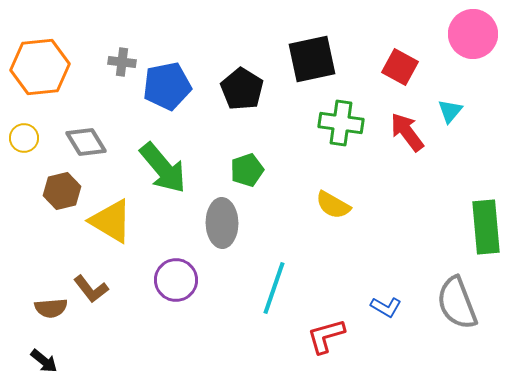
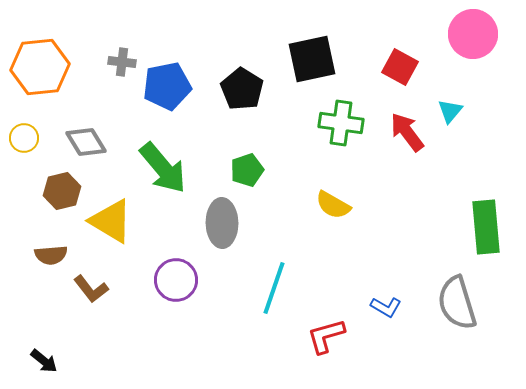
gray semicircle: rotated 4 degrees clockwise
brown semicircle: moved 53 px up
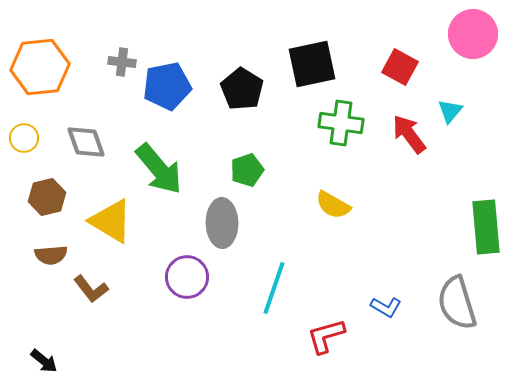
black square: moved 5 px down
red arrow: moved 2 px right, 2 px down
gray diamond: rotated 12 degrees clockwise
green arrow: moved 4 px left, 1 px down
brown hexagon: moved 15 px left, 6 px down
purple circle: moved 11 px right, 3 px up
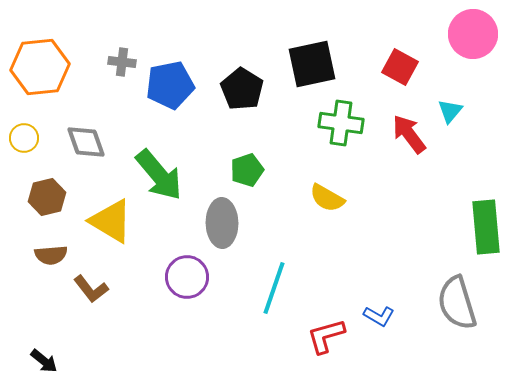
blue pentagon: moved 3 px right, 1 px up
green arrow: moved 6 px down
yellow semicircle: moved 6 px left, 7 px up
blue L-shape: moved 7 px left, 9 px down
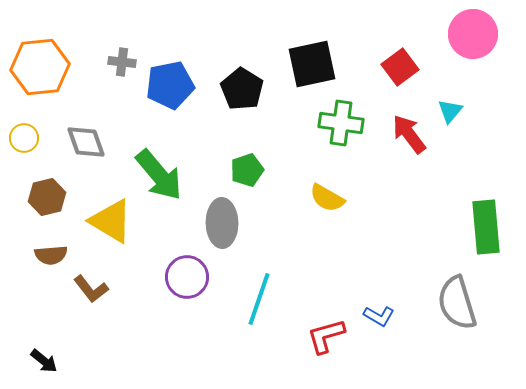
red square: rotated 24 degrees clockwise
cyan line: moved 15 px left, 11 px down
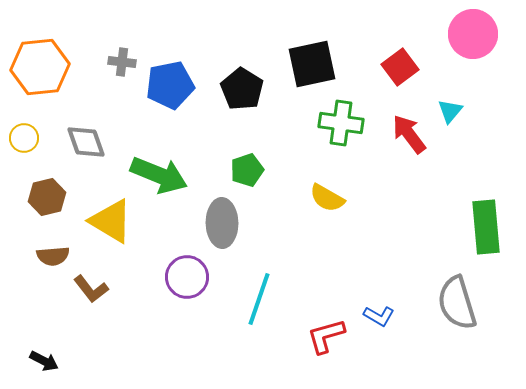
green arrow: rotated 28 degrees counterclockwise
brown semicircle: moved 2 px right, 1 px down
black arrow: rotated 12 degrees counterclockwise
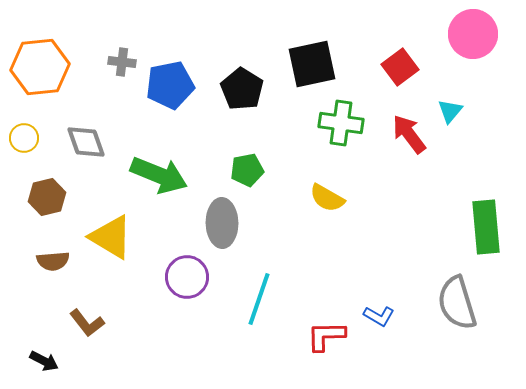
green pentagon: rotated 8 degrees clockwise
yellow triangle: moved 16 px down
brown semicircle: moved 5 px down
brown L-shape: moved 4 px left, 34 px down
red L-shape: rotated 15 degrees clockwise
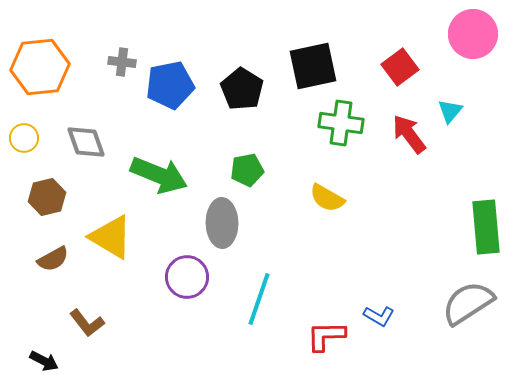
black square: moved 1 px right, 2 px down
brown semicircle: moved 2 px up; rotated 24 degrees counterclockwise
gray semicircle: moved 11 px right; rotated 74 degrees clockwise
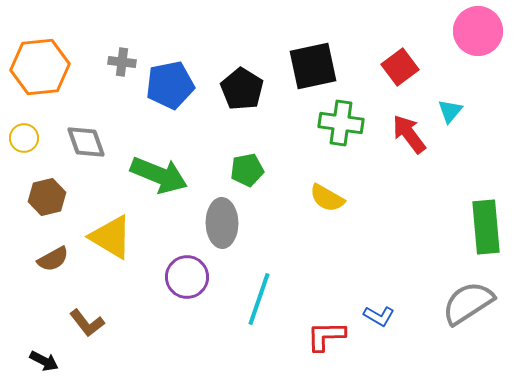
pink circle: moved 5 px right, 3 px up
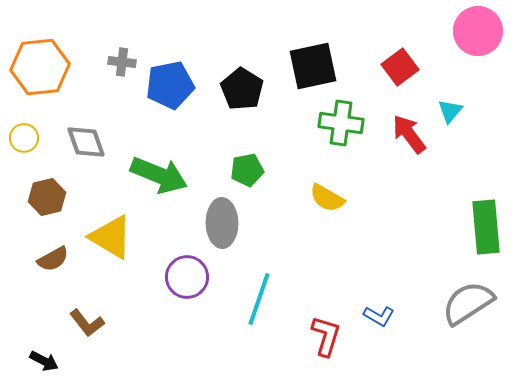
red L-shape: rotated 108 degrees clockwise
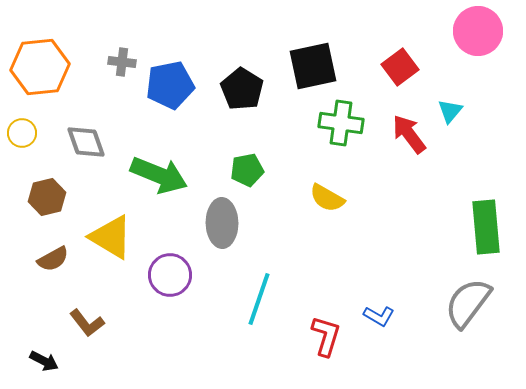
yellow circle: moved 2 px left, 5 px up
purple circle: moved 17 px left, 2 px up
gray semicircle: rotated 20 degrees counterclockwise
